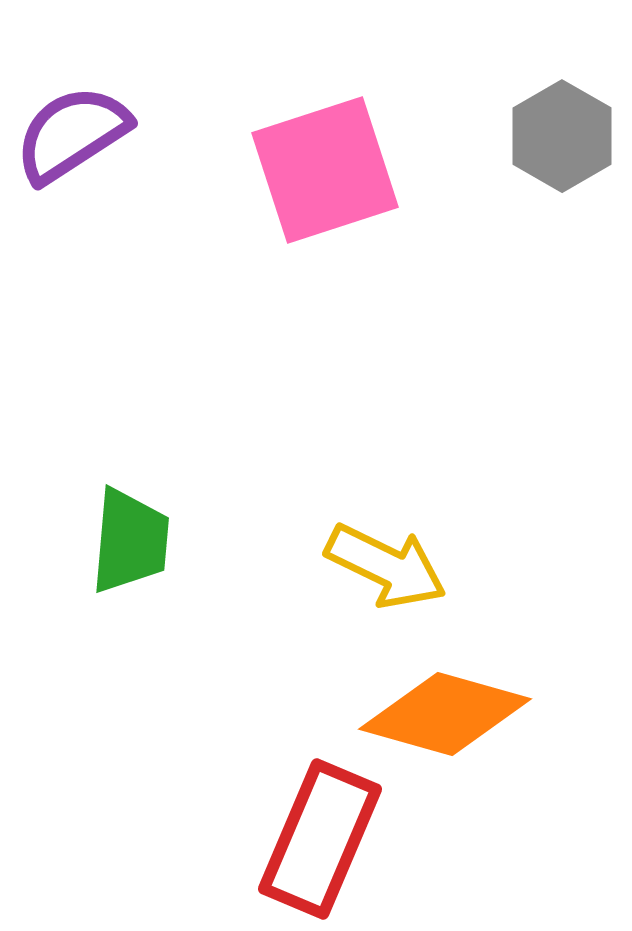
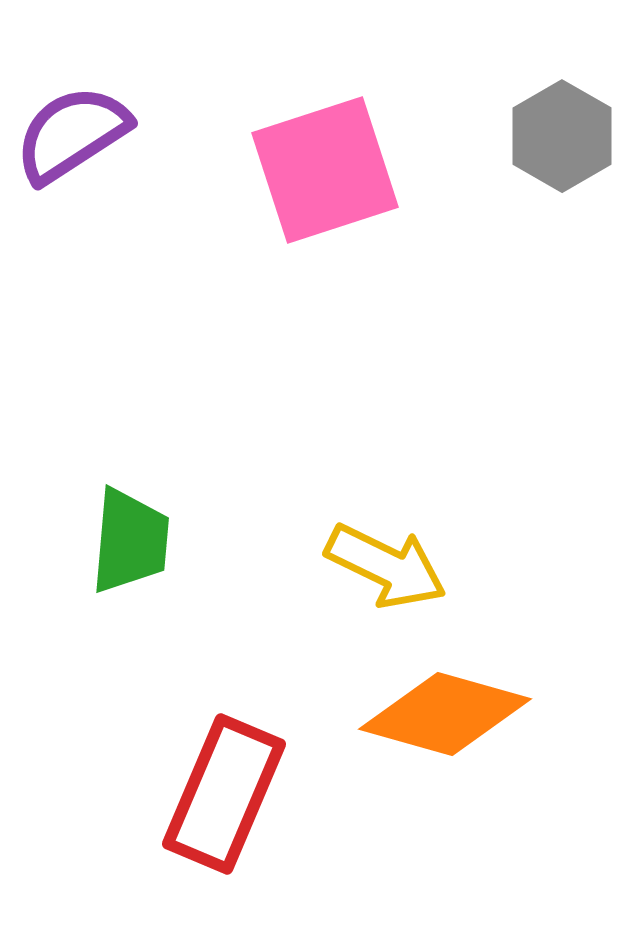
red rectangle: moved 96 px left, 45 px up
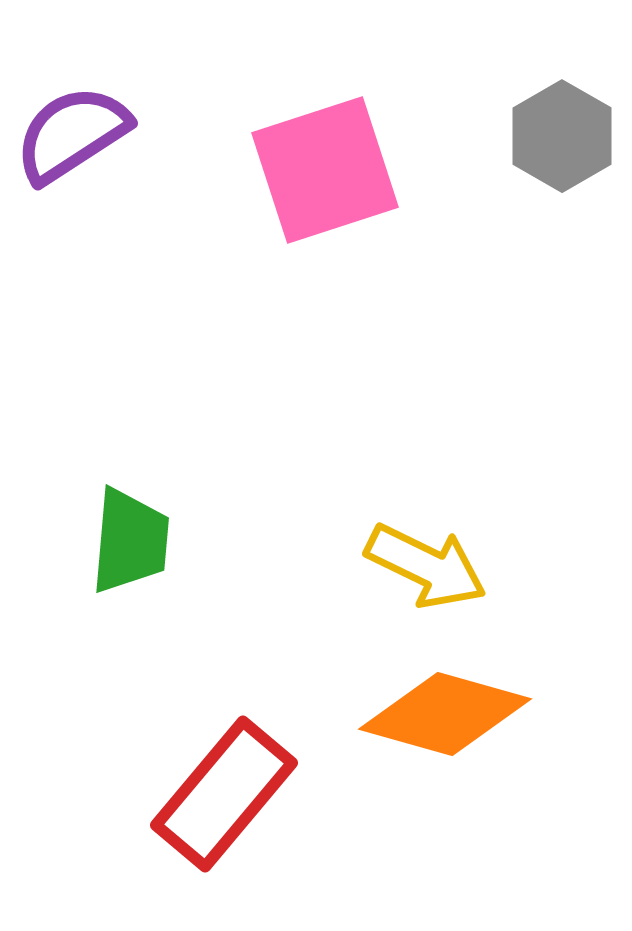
yellow arrow: moved 40 px right
red rectangle: rotated 17 degrees clockwise
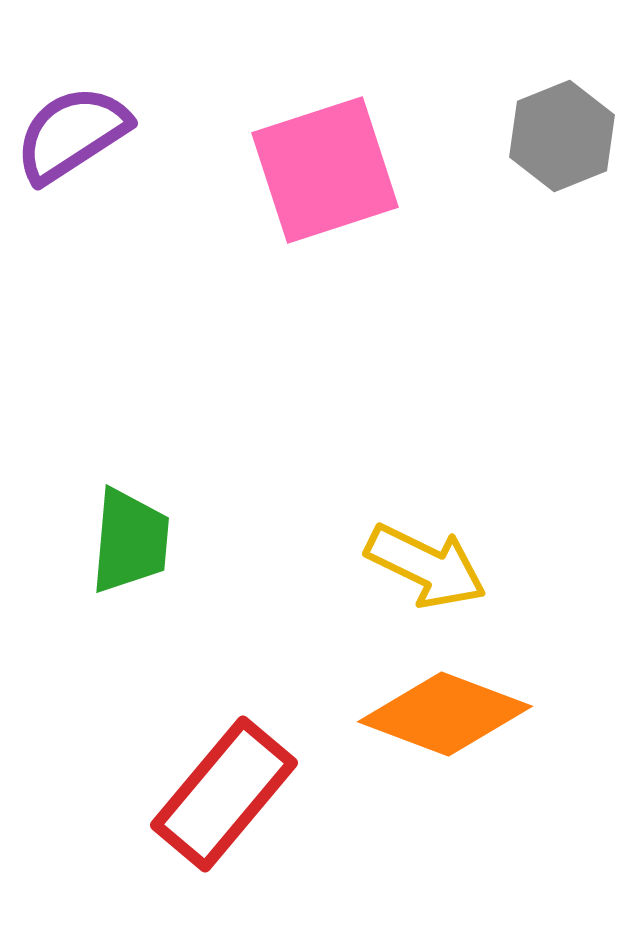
gray hexagon: rotated 8 degrees clockwise
orange diamond: rotated 5 degrees clockwise
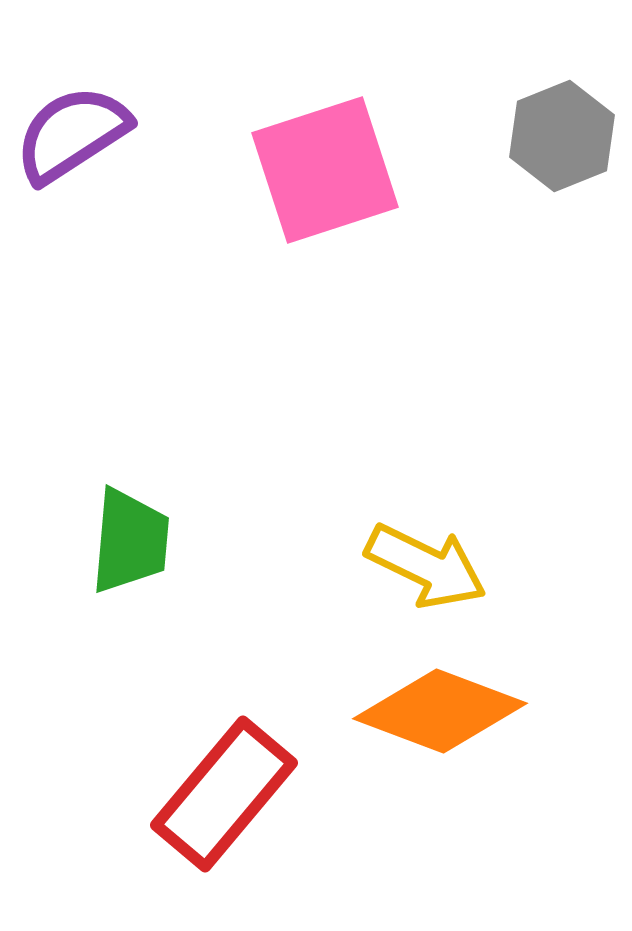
orange diamond: moved 5 px left, 3 px up
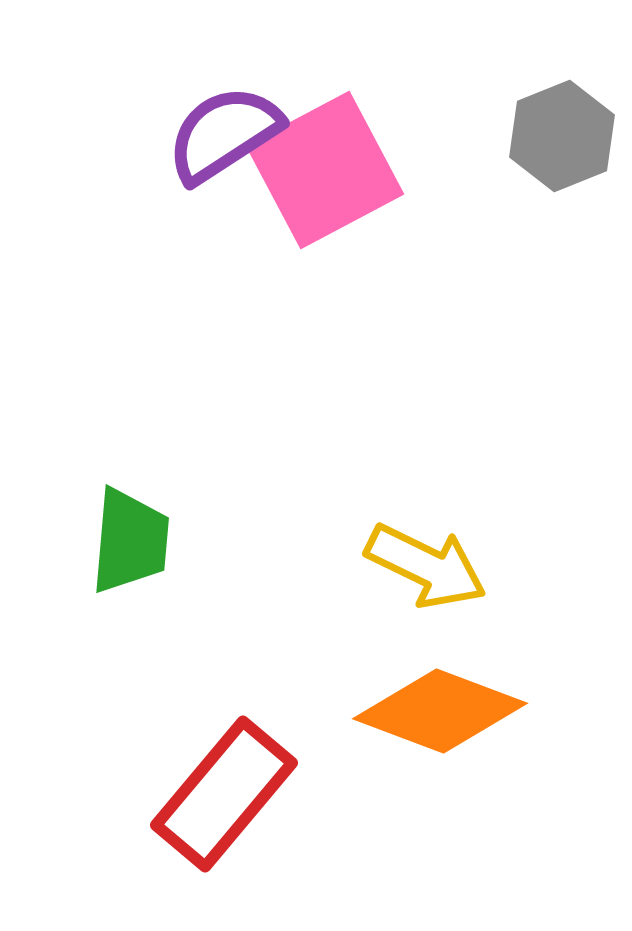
purple semicircle: moved 152 px right
pink square: rotated 10 degrees counterclockwise
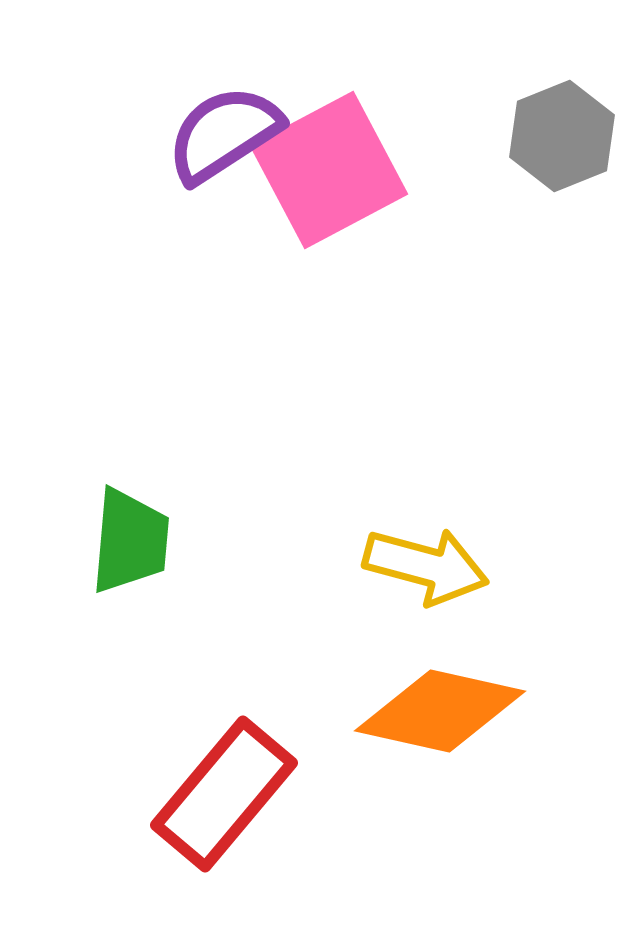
pink square: moved 4 px right
yellow arrow: rotated 11 degrees counterclockwise
orange diamond: rotated 8 degrees counterclockwise
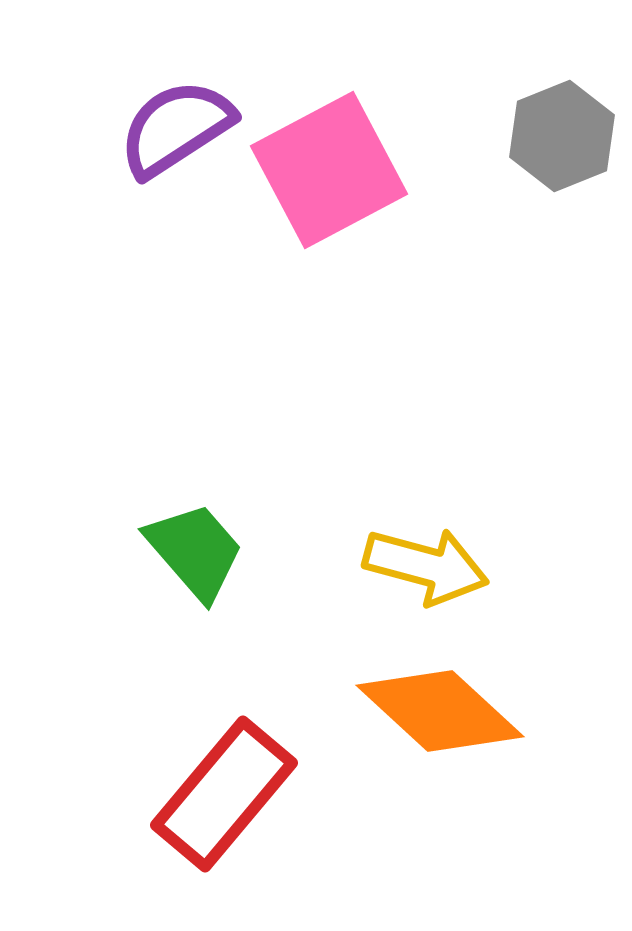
purple semicircle: moved 48 px left, 6 px up
green trapezoid: moved 65 px right, 10 px down; rotated 46 degrees counterclockwise
orange diamond: rotated 30 degrees clockwise
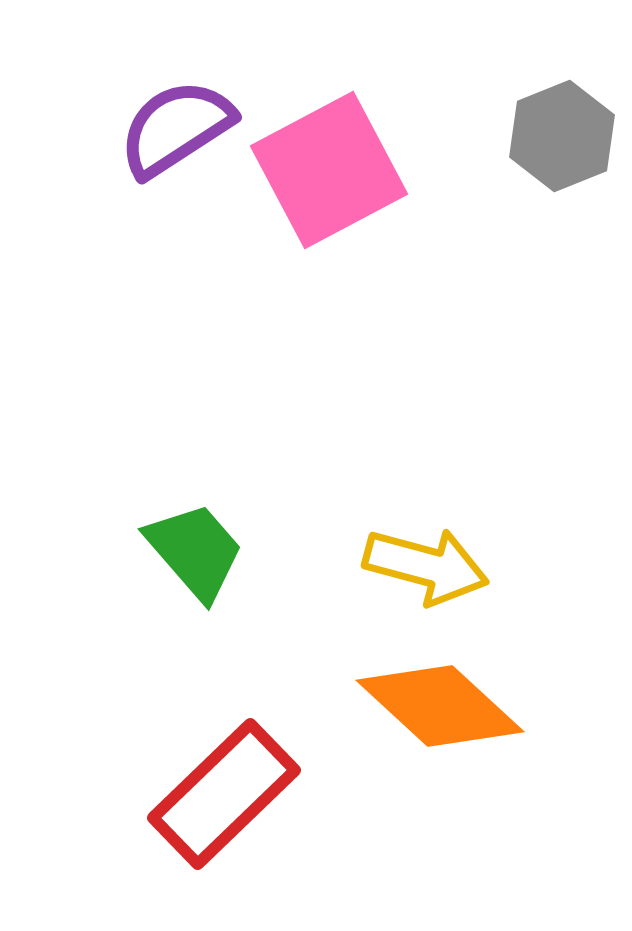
orange diamond: moved 5 px up
red rectangle: rotated 6 degrees clockwise
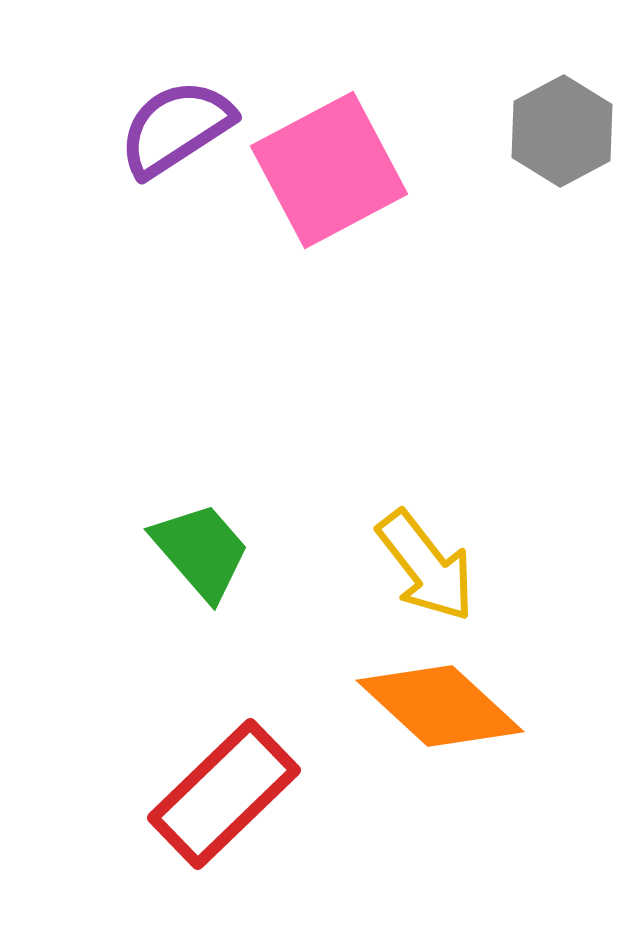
gray hexagon: moved 5 px up; rotated 6 degrees counterclockwise
green trapezoid: moved 6 px right
yellow arrow: rotated 37 degrees clockwise
